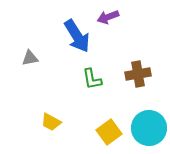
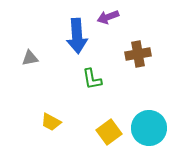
blue arrow: rotated 28 degrees clockwise
brown cross: moved 20 px up
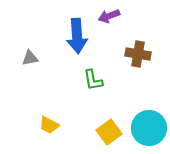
purple arrow: moved 1 px right, 1 px up
brown cross: rotated 20 degrees clockwise
green L-shape: moved 1 px right, 1 px down
yellow trapezoid: moved 2 px left, 3 px down
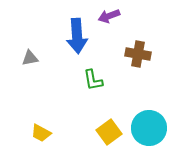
yellow trapezoid: moved 8 px left, 8 px down
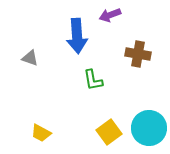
purple arrow: moved 1 px right, 1 px up
gray triangle: rotated 30 degrees clockwise
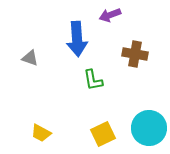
blue arrow: moved 3 px down
brown cross: moved 3 px left
yellow square: moved 6 px left, 2 px down; rotated 10 degrees clockwise
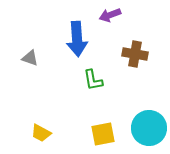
yellow square: rotated 15 degrees clockwise
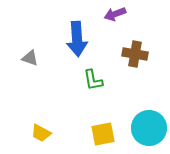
purple arrow: moved 5 px right, 1 px up
